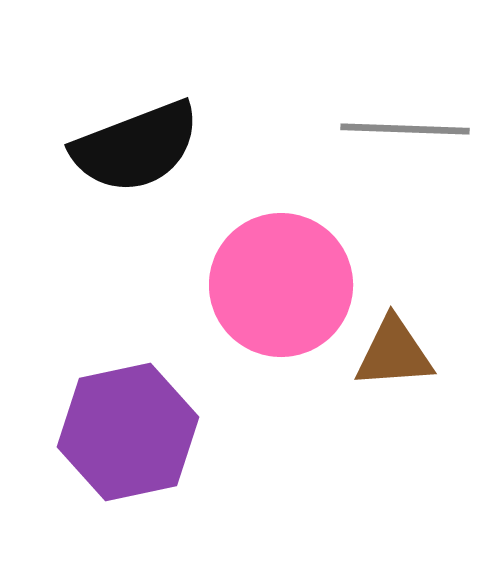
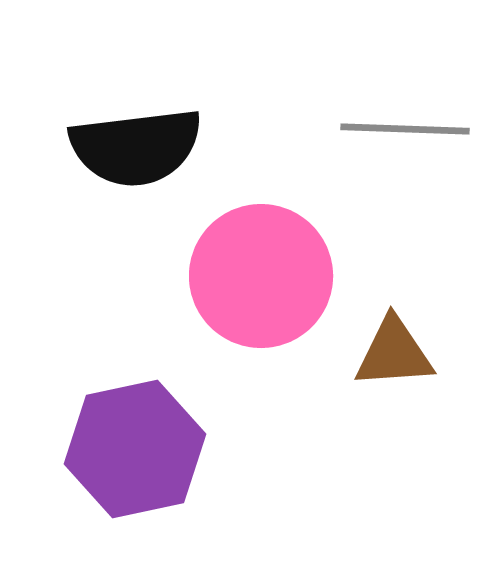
black semicircle: rotated 14 degrees clockwise
pink circle: moved 20 px left, 9 px up
purple hexagon: moved 7 px right, 17 px down
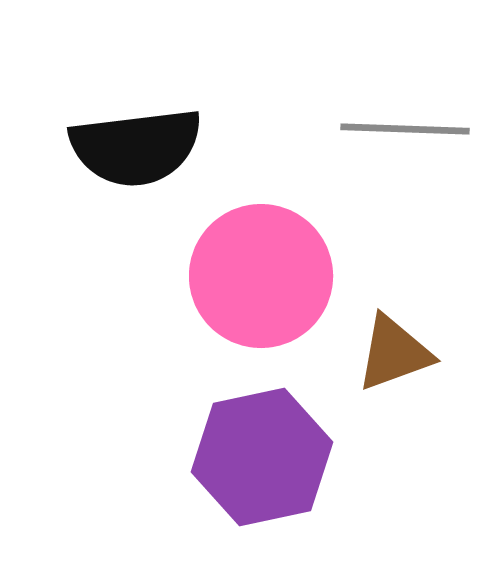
brown triangle: rotated 16 degrees counterclockwise
purple hexagon: moved 127 px right, 8 px down
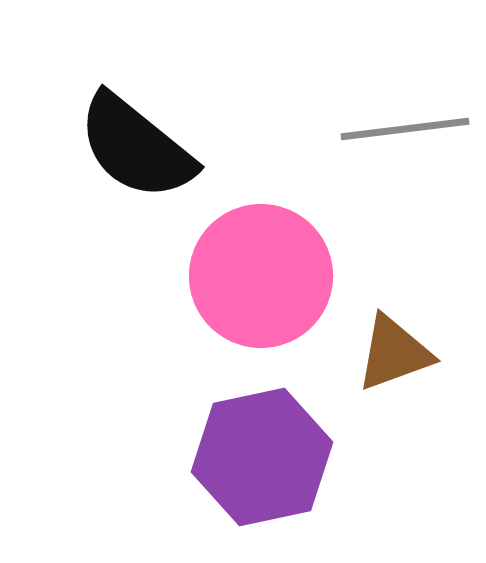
gray line: rotated 9 degrees counterclockwise
black semicircle: rotated 46 degrees clockwise
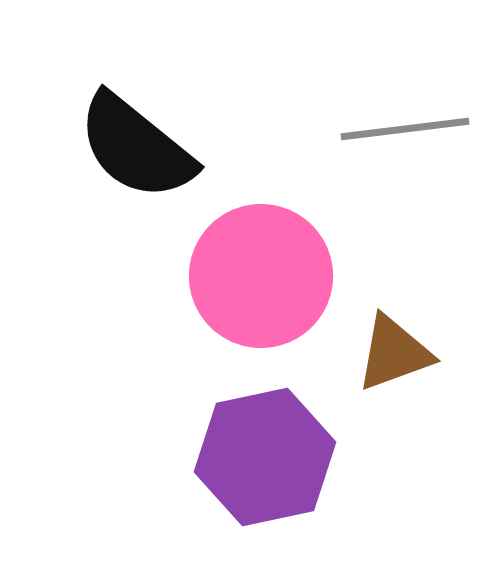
purple hexagon: moved 3 px right
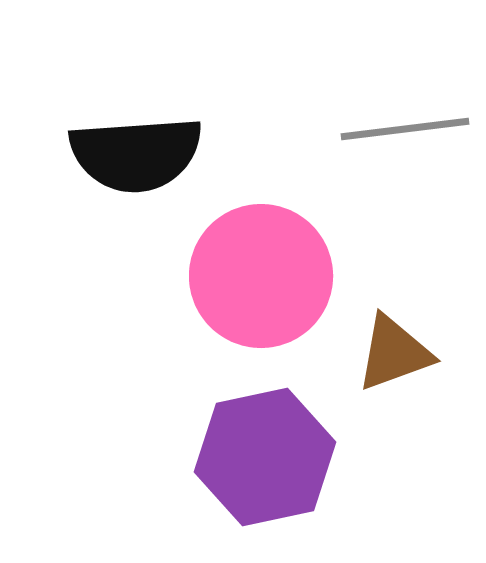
black semicircle: moved 7 px down; rotated 43 degrees counterclockwise
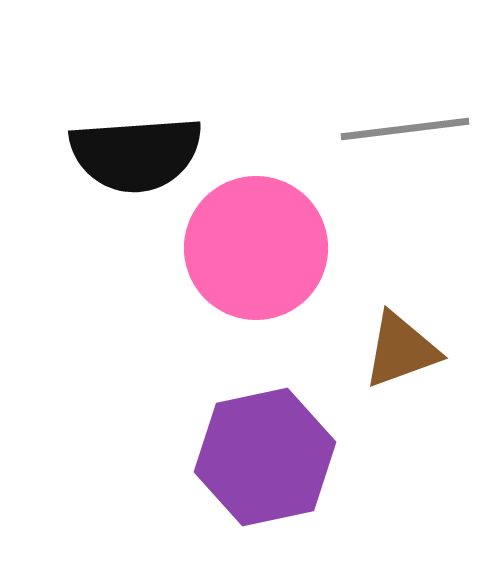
pink circle: moved 5 px left, 28 px up
brown triangle: moved 7 px right, 3 px up
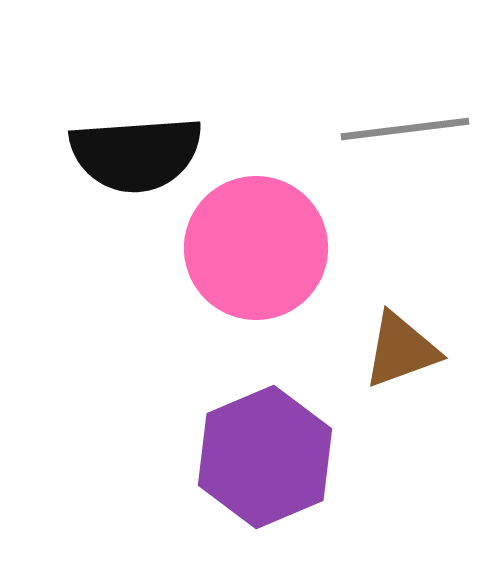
purple hexagon: rotated 11 degrees counterclockwise
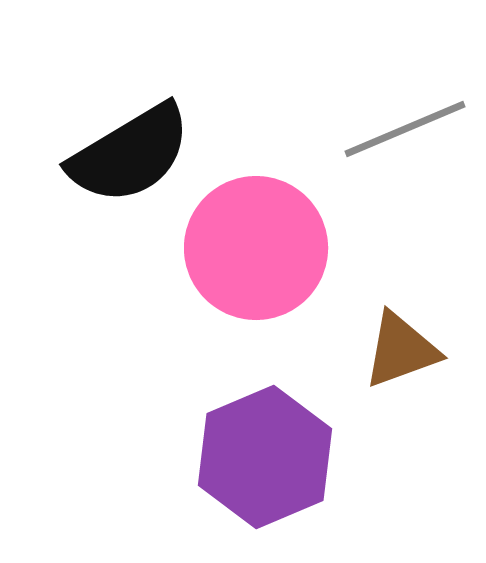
gray line: rotated 16 degrees counterclockwise
black semicircle: moved 6 px left; rotated 27 degrees counterclockwise
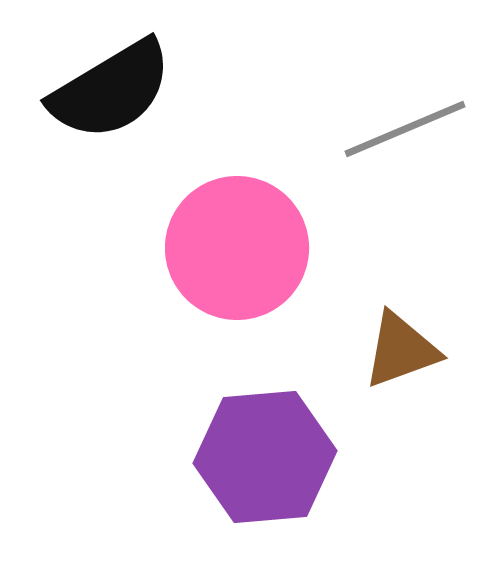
black semicircle: moved 19 px left, 64 px up
pink circle: moved 19 px left
purple hexagon: rotated 18 degrees clockwise
